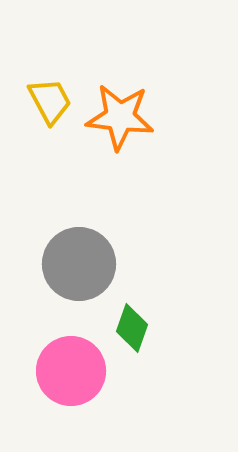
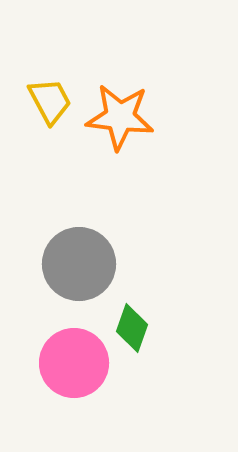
pink circle: moved 3 px right, 8 px up
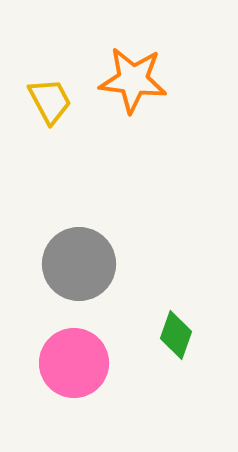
orange star: moved 13 px right, 37 px up
green diamond: moved 44 px right, 7 px down
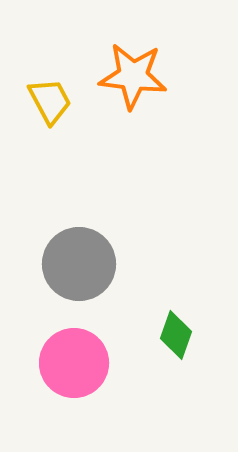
orange star: moved 4 px up
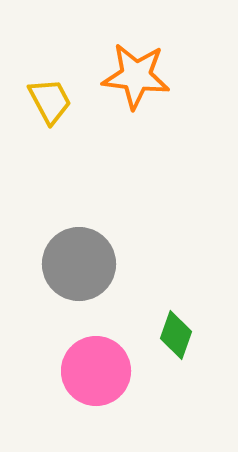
orange star: moved 3 px right
pink circle: moved 22 px right, 8 px down
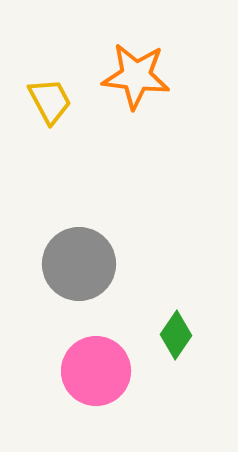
green diamond: rotated 15 degrees clockwise
